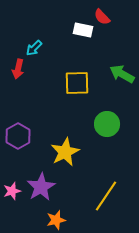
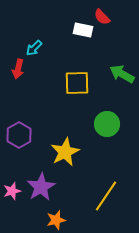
purple hexagon: moved 1 px right, 1 px up
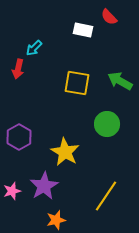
red semicircle: moved 7 px right
green arrow: moved 2 px left, 7 px down
yellow square: rotated 12 degrees clockwise
purple hexagon: moved 2 px down
yellow star: rotated 16 degrees counterclockwise
purple star: moved 3 px right, 1 px up
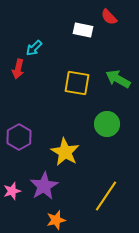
green arrow: moved 2 px left, 2 px up
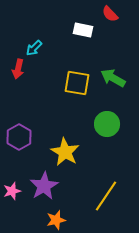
red semicircle: moved 1 px right, 3 px up
green arrow: moved 5 px left, 1 px up
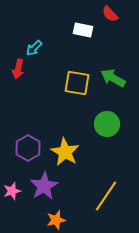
purple hexagon: moved 9 px right, 11 px down
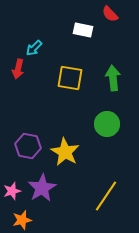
green arrow: rotated 55 degrees clockwise
yellow square: moved 7 px left, 5 px up
purple hexagon: moved 2 px up; rotated 20 degrees counterclockwise
purple star: moved 2 px left, 2 px down
orange star: moved 34 px left
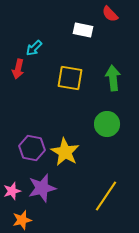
purple hexagon: moved 4 px right, 2 px down
purple star: rotated 16 degrees clockwise
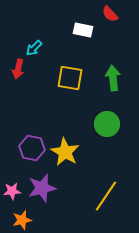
pink star: rotated 12 degrees clockwise
